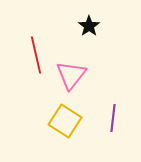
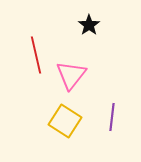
black star: moved 1 px up
purple line: moved 1 px left, 1 px up
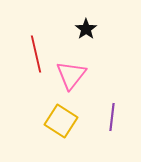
black star: moved 3 px left, 4 px down
red line: moved 1 px up
yellow square: moved 4 px left
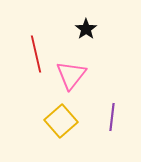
yellow square: rotated 16 degrees clockwise
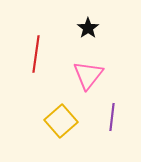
black star: moved 2 px right, 1 px up
red line: rotated 21 degrees clockwise
pink triangle: moved 17 px right
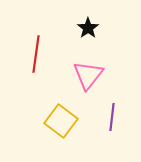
yellow square: rotated 12 degrees counterclockwise
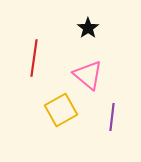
red line: moved 2 px left, 4 px down
pink triangle: rotated 28 degrees counterclockwise
yellow square: moved 11 px up; rotated 24 degrees clockwise
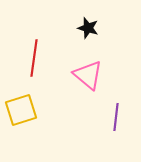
black star: rotated 20 degrees counterclockwise
yellow square: moved 40 px left; rotated 12 degrees clockwise
purple line: moved 4 px right
